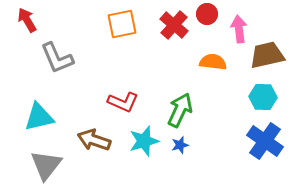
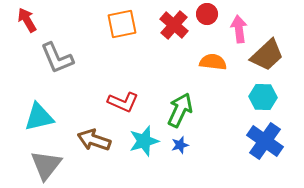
brown trapezoid: rotated 150 degrees clockwise
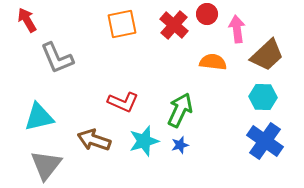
pink arrow: moved 2 px left
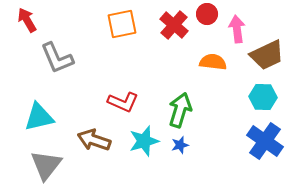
brown trapezoid: rotated 18 degrees clockwise
green arrow: rotated 8 degrees counterclockwise
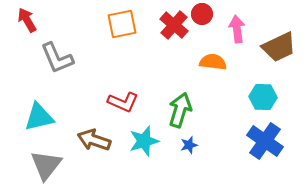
red circle: moved 5 px left
brown trapezoid: moved 12 px right, 8 px up
blue star: moved 9 px right
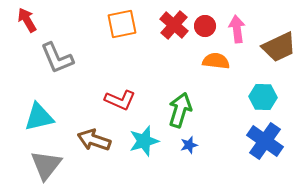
red circle: moved 3 px right, 12 px down
orange semicircle: moved 3 px right, 1 px up
red L-shape: moved 3 px left, 2 px up
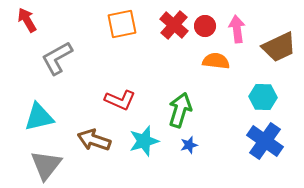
gray L-shape: rotated 84 degrees clockwise
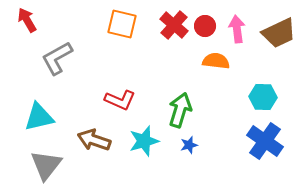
orange square: rotated 24 degrees clockwise
brown trapezoid: moved 14 px up
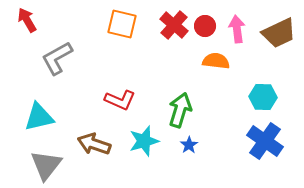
brown arrow: moved 4 px down
blue star: rotated 18 degrees counterclockwise
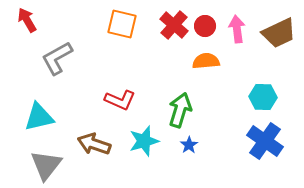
orange semicircle: moved 10 px left; rotated 12 degrees counterclockwise
